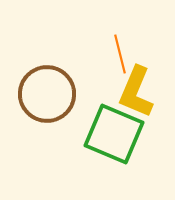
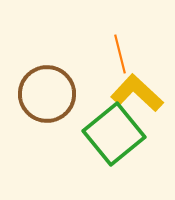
yellow L-shape: moved 1 px right, 1 px down; rotated 110 degrees clockwise
green square: rotated 28 degrees clockwise
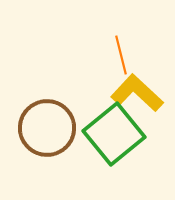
orange line: moved 1 px right, 1 px down
brown circle: moved 34 px down
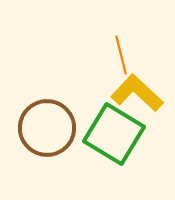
green square: rotated 20 degrees counterclockwise
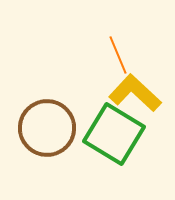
orange line: moved 3 px left; rotated 9 degrees counterclockwise
yellow L-shape: moved 2 px left
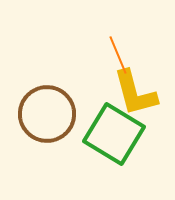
yellow L-shape: rotated 148 degrees counterclockwise
brown circle: moved 14 px up
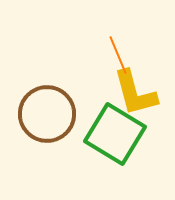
green square: moved 1 px right
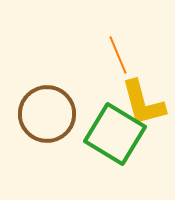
yellow L-shape: moved 8 px right, 10 px down
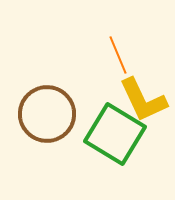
yellow L-shape: moved 3 px up; rotated 10 degrees counterclockwise
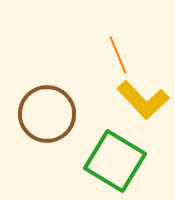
yellow L-shape: rotated 18 degrees counterclockwise
green square: moved 27 px down
